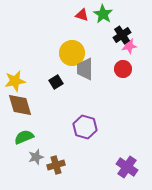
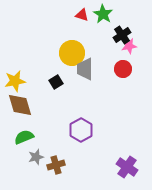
purple hexagon: moved 4 px left, 3 px down; rotated 15 degrees clockwise
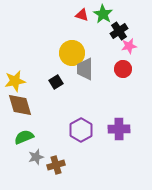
black cross: moved 3 px left, 4 px up
purple cross: moved 8 px left, 38 px up; rotated 35 degrees counterclockwise
